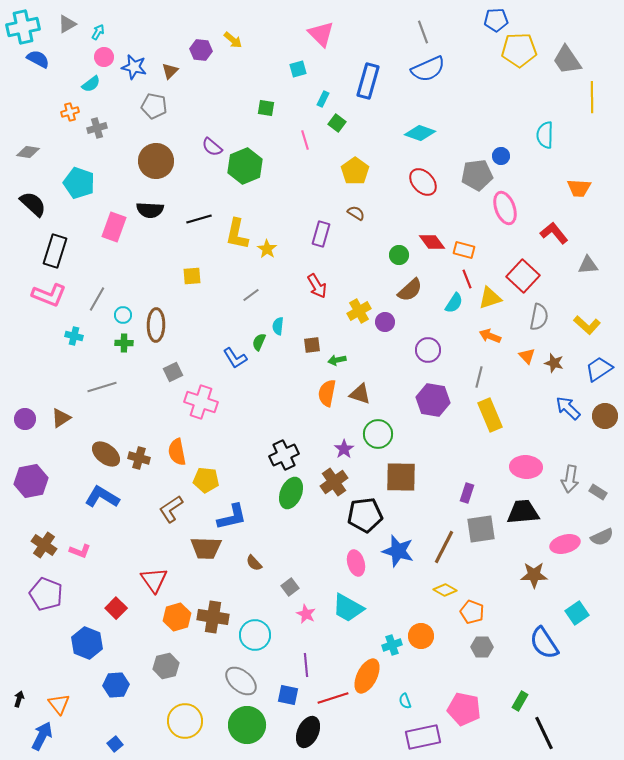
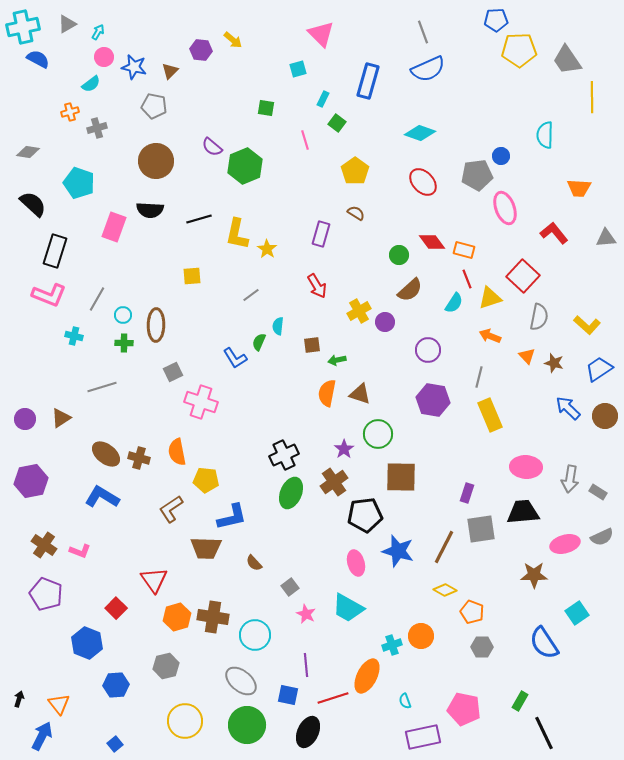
gray triangle at (588, 265): moved 18 px right, 27 px up
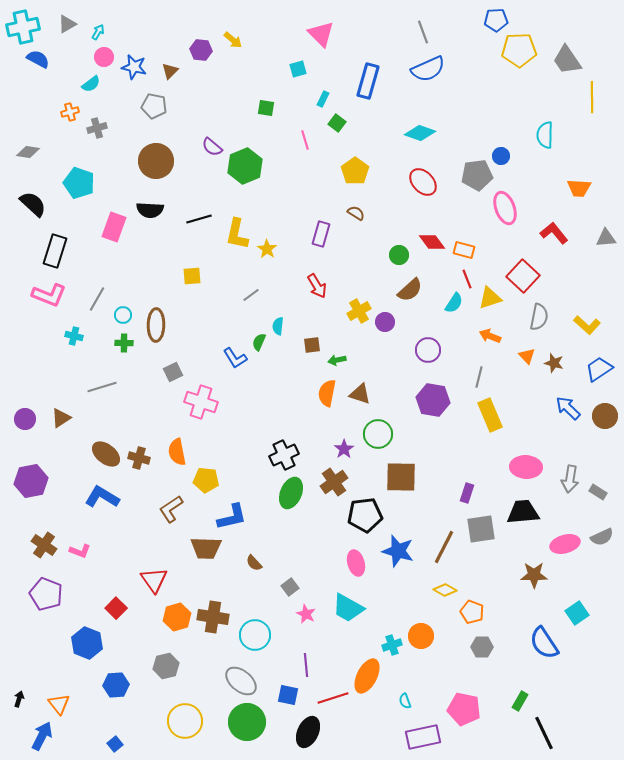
green circle at (247, 725): moved 3 px up
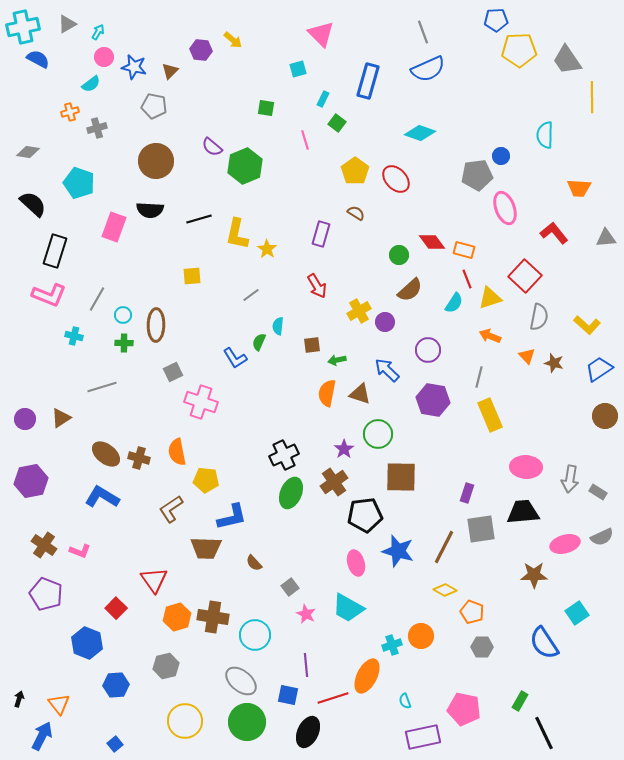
red ellipse at (423, 182): moved 27 px left, 3 px up
red square at (523, 276): moved 2 px right
blue arrow at (568, 408): moved 181 px left, 38 px up
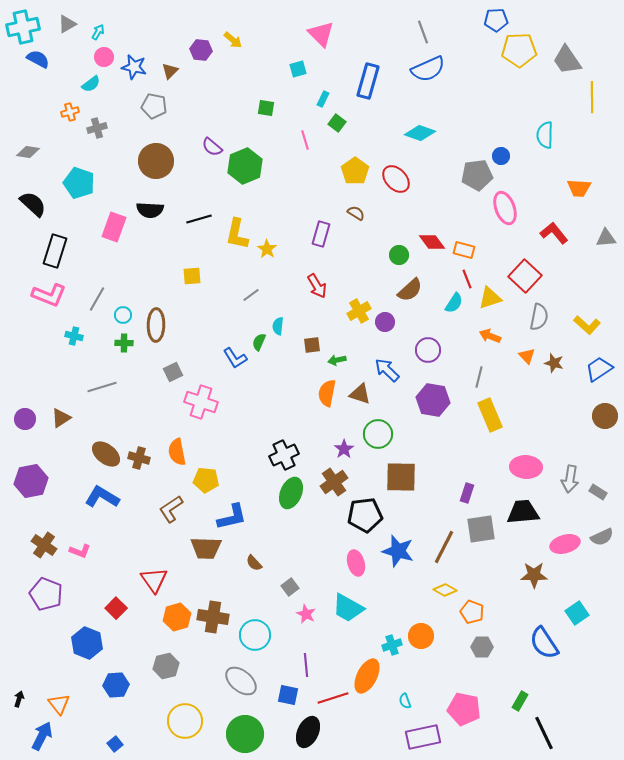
green circle at (247, 722): moved 2 px left, 12 px down
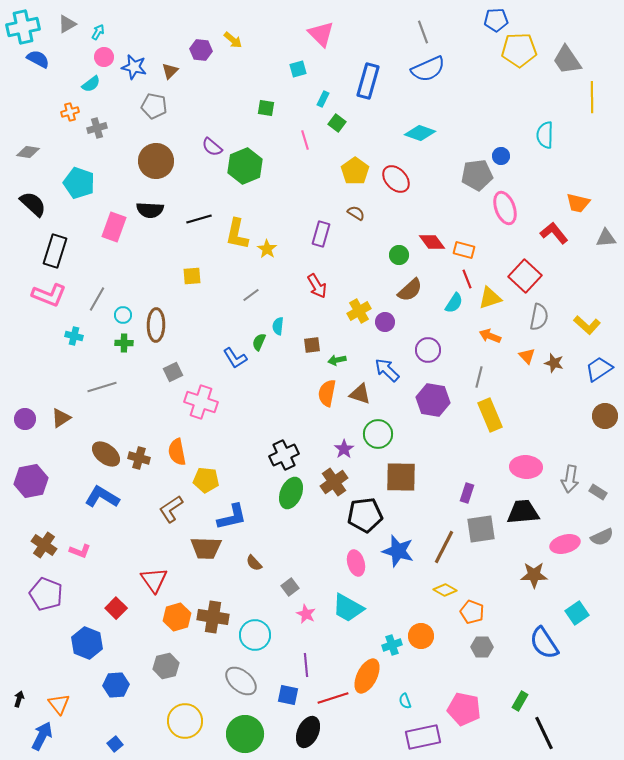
orange trapezoid at (579, 188): moved 1 px left, 15 px down; rotated 10 degrees clockwise
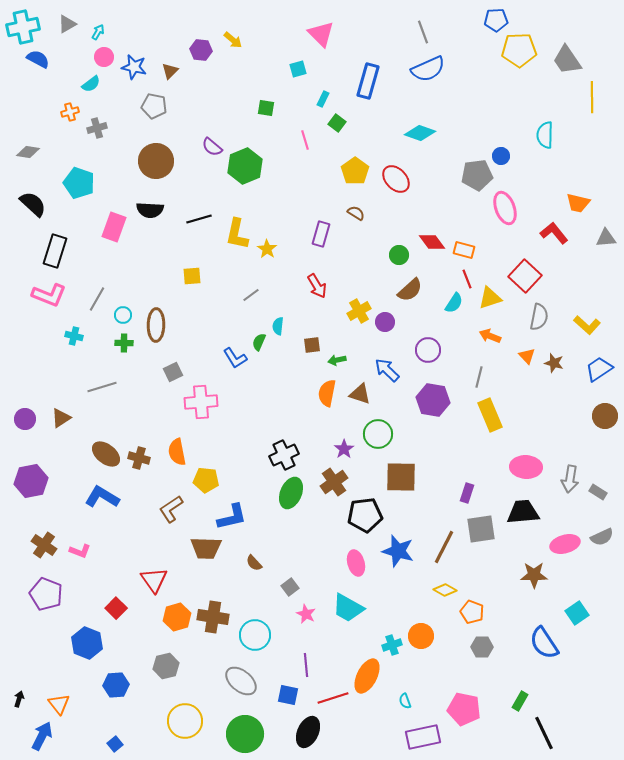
pink cross at (201, 402): rotated 24 degrees counterclockwise
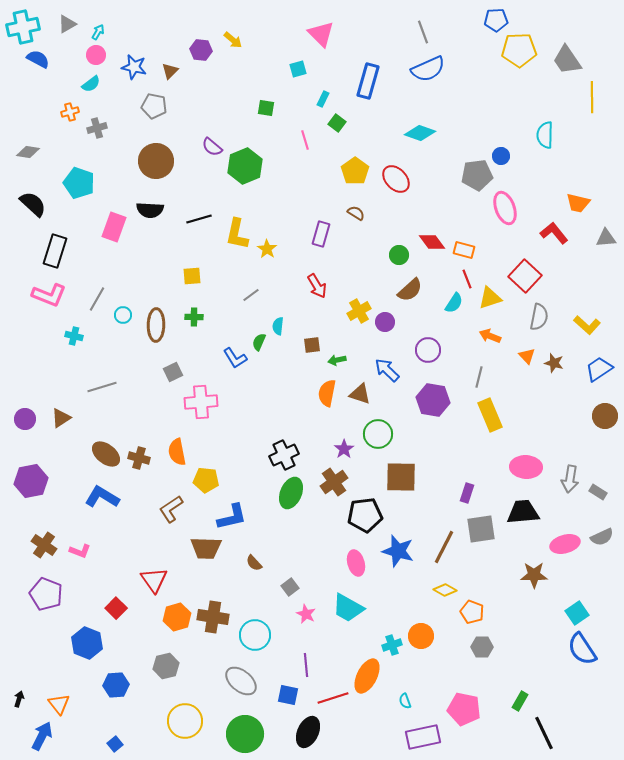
pink circle at (104, 57): moved 8 px left, 2 px up
green cross at (124, 343): moved 70 px right, 26 px up
blue semicircle at (544, 643): moved 38 px right, 6 px down
